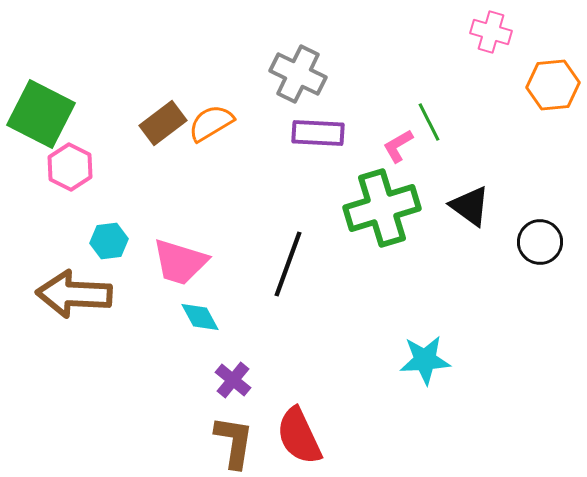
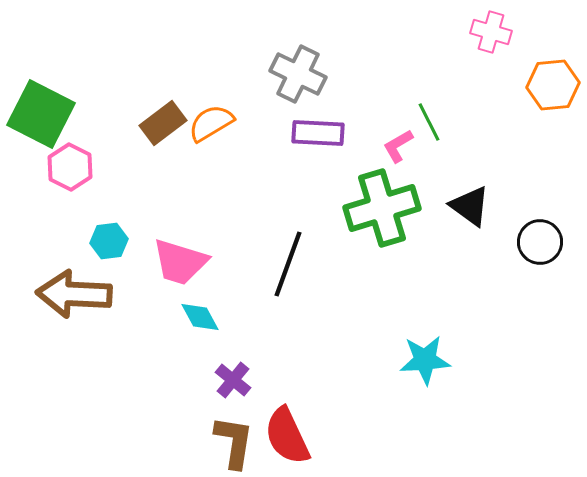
red semicircle: moved 12 px left
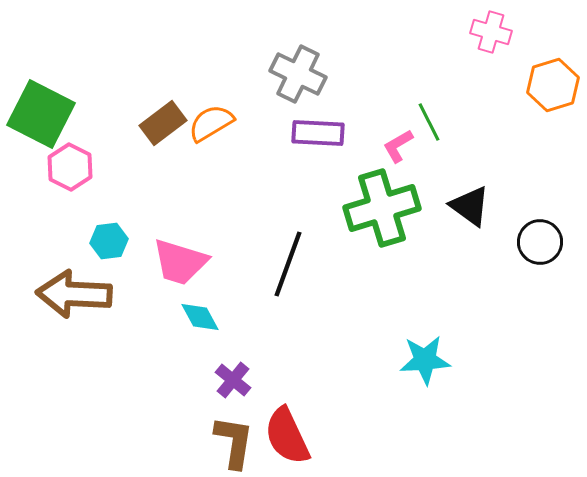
orange hexagon: rotated 12 degrees counterclockwise
